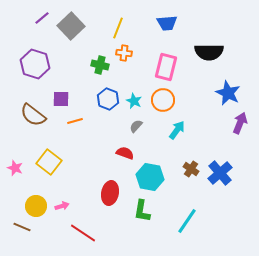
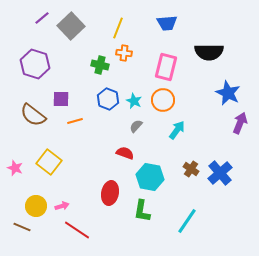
red line: moved 6 px left, 3 px up
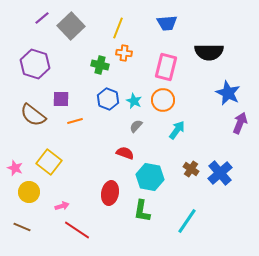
yellow circle: moved 7 px left, 14 px up
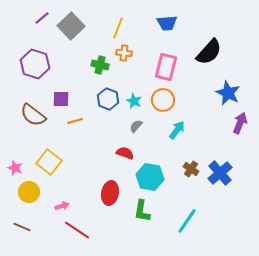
black semicircle: rotated 48 degrees counterclockwise
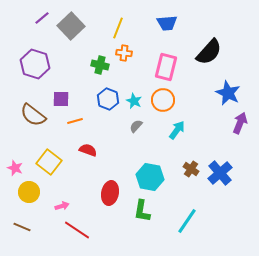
red semicircle: moved 37 px left, 3 px up
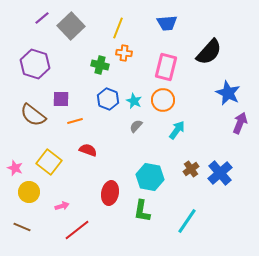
brown cross: rotated 21 degrees clockwise
red line: rotated 72 degrees counterclockwise
